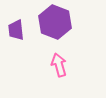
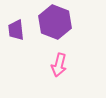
pink arrow: rotated 150 degrees counterclockwise
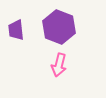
purple hexagon: moved 4 px right, 5 px down
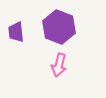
purple trapezoid: moved 2 px down
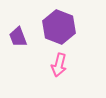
purple trapezoid: moved 2 px right, 5 px down; rotated 15 degrees counterclockwise
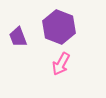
pink arrow: moved 2 px right, 1 px up; rotated 15 degrees clockwise
